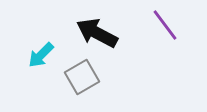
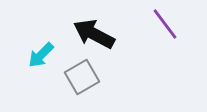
purple line: moved 1 px up
black arrow: moved 3 px left, 1 px down
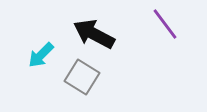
gray square: rotated 28 degrees counterclockwise
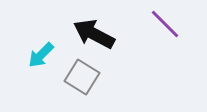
purple line: rotated 8 degrees counterclockwise
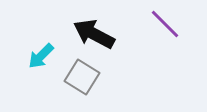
cyan arrow: moved 1 px down
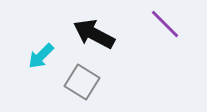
gray square: moved 5 px down
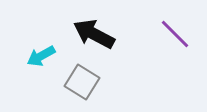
purple line: moved 10 px right, 10 px down
cyan arrow: rotated 16 degrees clockwise
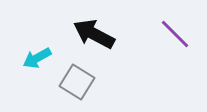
cyan arrow: moved 4 px left, 2 px down
gray square: moved 5 px left
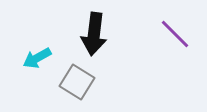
black arrow: rotated 111 degrees counterclockwise
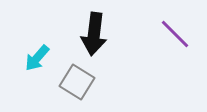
cyan arrow: rotated 20 degrees counterclockwise
